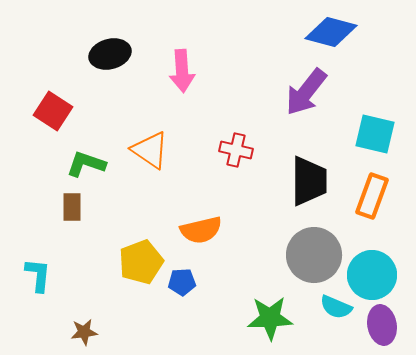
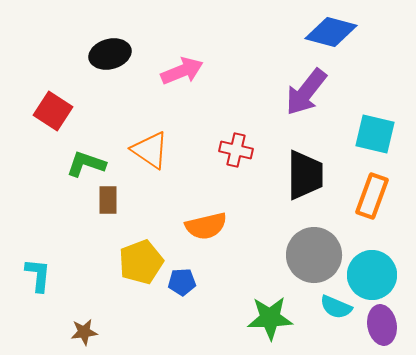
pink arrow: rotated 108 degrees counterclockwise
black trapezoid: moved 4 px left, 6 px up
brown rectangle: moved 36 px right, 7 px up
orange semicircle: moved 5 px right, 4 px up
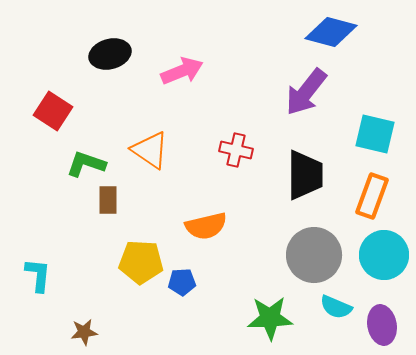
yellow pentagon: rotated 24 degrees clockwise
cyan circle: moved 12 px right, 20 px up
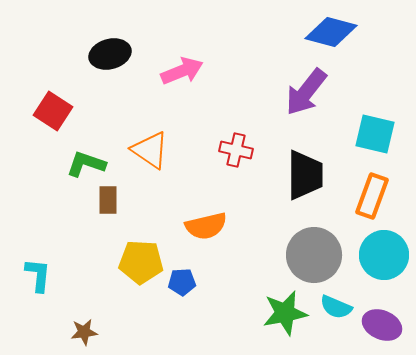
green star: moved 15 px right, 5 px up; rotated 9 degrees counterclockwise
purple ellipse: rotated 57 degrees counterclockwise
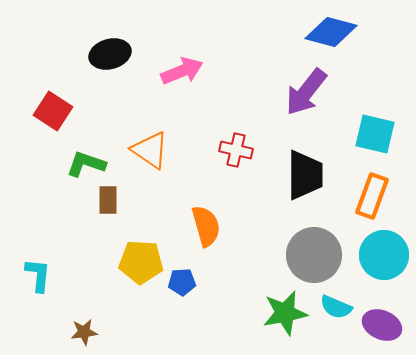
orange semicircle: rotated 93 degrees counterclockwise
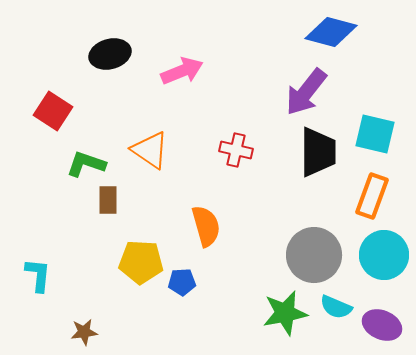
black trapezoid: moved 13 px right, 23 px up
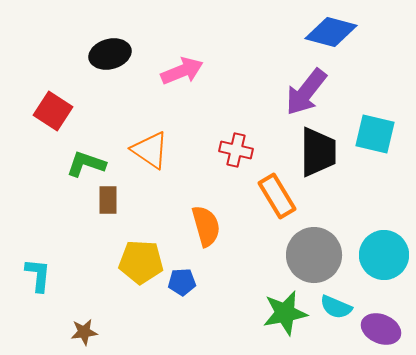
orange rectangle: moved 95 px left; rotated 51 degrees counterclockwise
purple ellipse: moved 1 px left, 4 px down
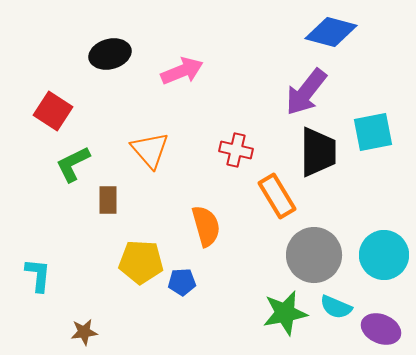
cyan square: moved 2 px left, 2 px up; rotated 24 degrees counterclockwise
orange triangle: rotated 15 degrees clockwise
green L-shape: moved 13 px left; rotated 45 degrees counterclockwise
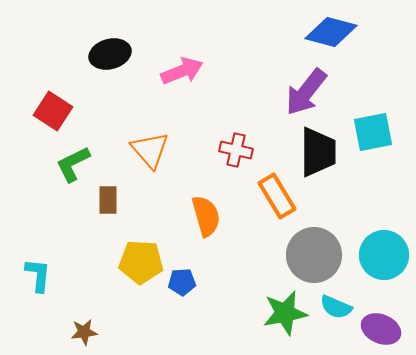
orange semicircle: moved 10 px up
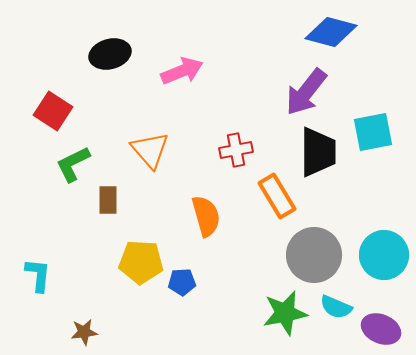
red cross: rotated 24 degrees counterclockwise
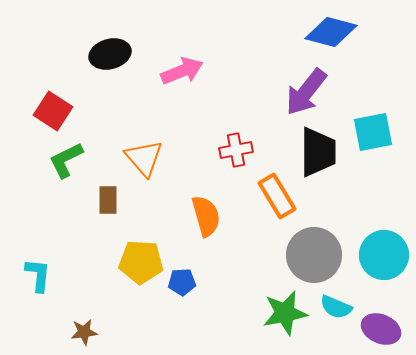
orange triangle: moved 6 px left, 8 px down
green L-shape: moved 7 px left, 4 px up
